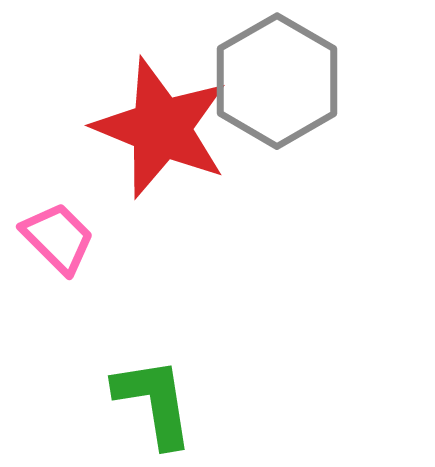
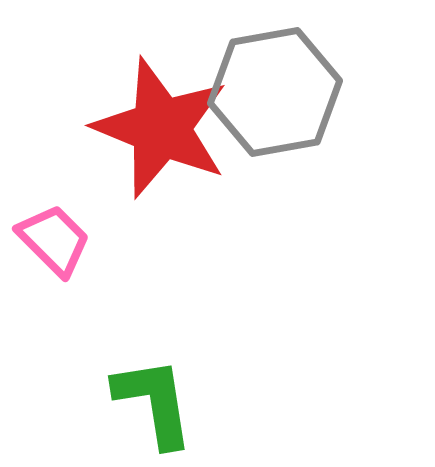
gray hexagon: moved 2 px left, 11 px down; rotated 20 degrees clockwise
pink trapezoid: moved 4 px left, 2 px down
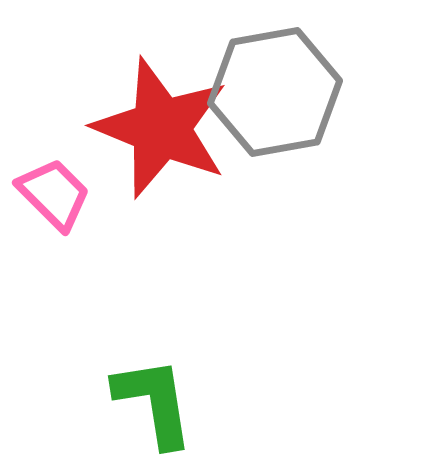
pink trapezoid: moved 46 px up
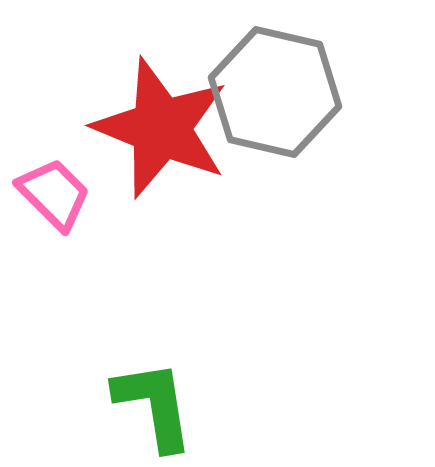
gray hexagon: rotated 23 degrees clockwise
green L-shape: moved 3 px down
